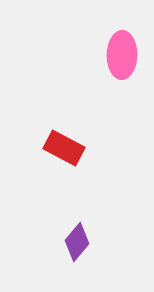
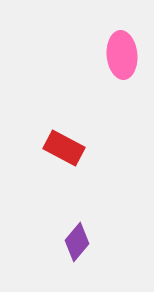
pink ellipse: rotated 6 degrees counterclockwise
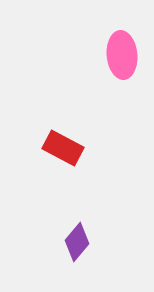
red rectangle: moved 1 px left
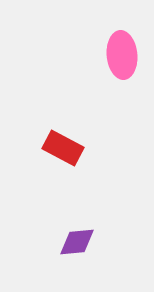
purple diamond: rotated 45 degrees clockwise
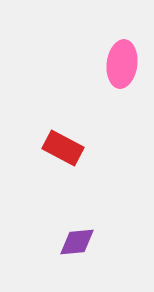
pink ellipse: moved 9 px down; rotated 12 degrees clockwise
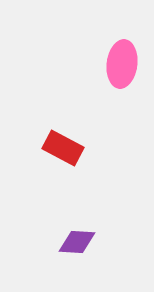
purple diamond: rotated 9 degrees clockwise
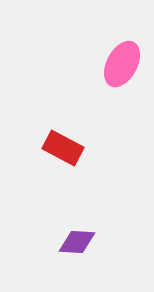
pink ellipse: rotated 21 degrees clockwise
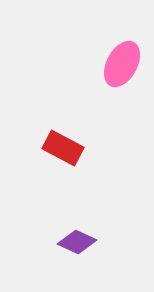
purple diamond: rotated 21 degrees clockwise
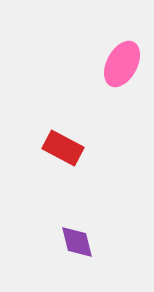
purple diamond: rotated 51 degrees clockwise
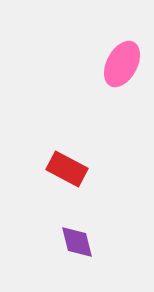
red rectangle: moved 4 px right, 21 px down
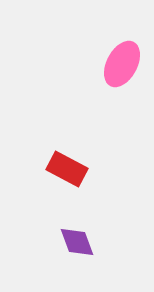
purple diamond: rotated 6 degrees counterclockwise
